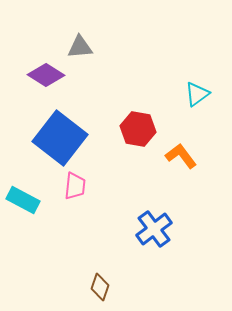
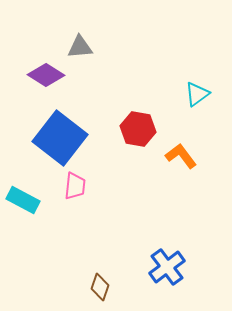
blue cross: moved 13 px right, 38 px down
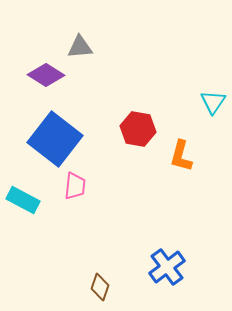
cyan triangle: moved 16 px right, 8 px down; rotated 20 degrees counterclockwise
blue square: moved 5 px left, 1 px down
orange L-shape: rotated 128 degrees counterclockwise
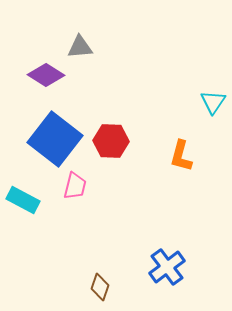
red hexagon: moved 27 px left, 12 px down; rotated 8 degrees counterclockwise
pink trapezoid: rotated 8 degrees clockwise
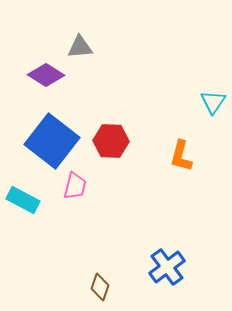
blue square: moved 3 px left, 2 px down
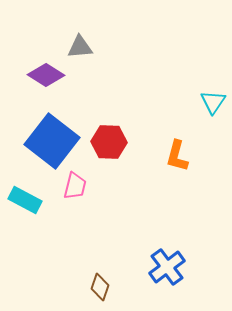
red hexagon: moved 2 px left, 1 px down
orange L-shape: moved 4 px left
cyan rectangle: moved 2 px right
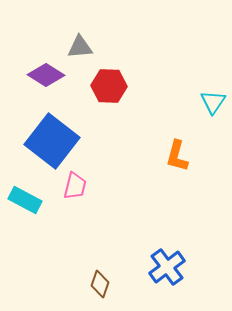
red hexagon: moved 56 px up
brown diamond: moved 3 px up
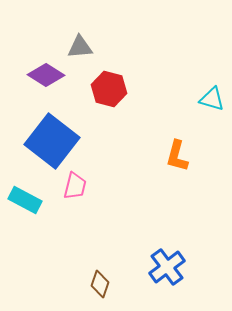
red hexagon: moved 3 px down; rotated 12 degrees clockwise
cyan triangle: moved 1 px left, 3 px up; rotated 48 degrees counterclockwise
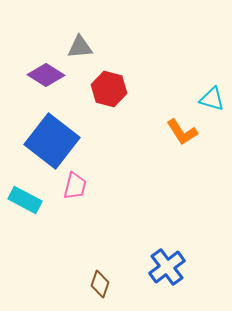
orange L-shape: moved 5 px right, 24 px up; rotated 48 degrees counterclockwise
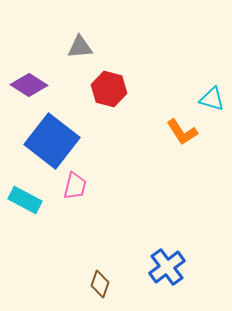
purple diamond: moved 17 px left, 10 px down
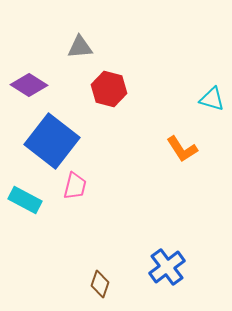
orange L-shape: moved 17 px down
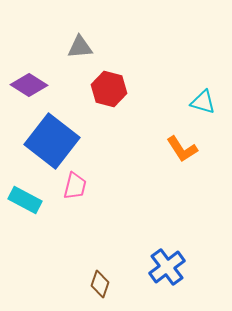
cyan triangle: moved 9 px left, 3 px down
